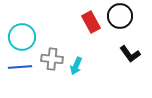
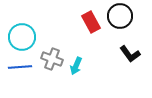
gray cross: rotated 15 degrees clockwise
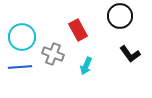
red rectangle: moved 13 px left, 8 px down
gray cross: moved 1 px right, 5 px up
cyan arrow: moved 10 px right
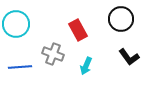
black circle: moved 1 px right, 3 px down
cyan circle: moved 6 px left, 13 px up
black L-shape: moved 1 px left, 3 px down
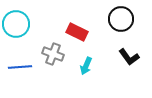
red rectangle: moved 1 px left, 2 px down; rotated 35 degrees counterclockwise
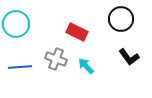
gray cross: moved 3 px right, 5 px down
cyan arrow: rotated 114 degrees clockwise
